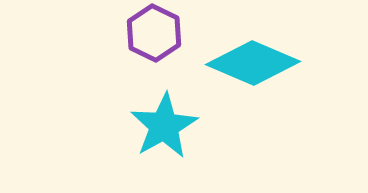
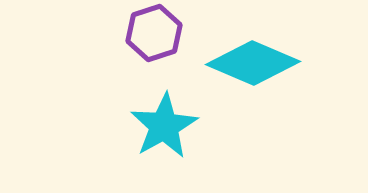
purple hexagon: rotated 16 degrees clockwise
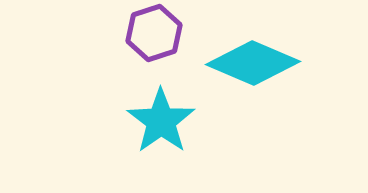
cyan star: moved 3 px left, 5 px up; rotated 6 degrees counterclockwise
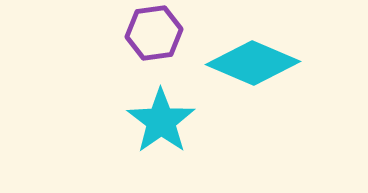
purple hexagon: rotated 10 degrees clockwise
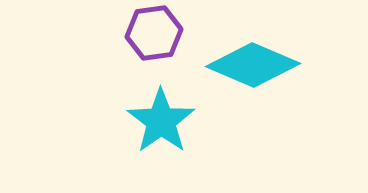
cyan diamond: moved 2 px down
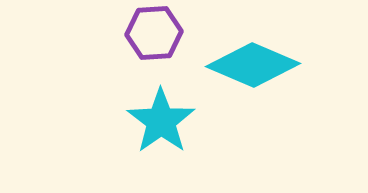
purple hexagon: rotated 4 degrees clockwise
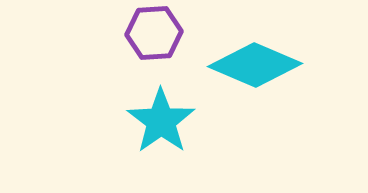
cyan diamond: moved 2 px right
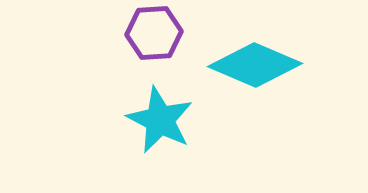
cyan star: moved 1 px left, 1 px up; rotated 10 degrees counterclockwise
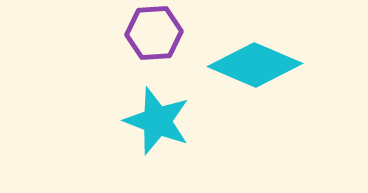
cyan star: moved 3 px left, 1 px down; rotated 6 degrees counterclockwise
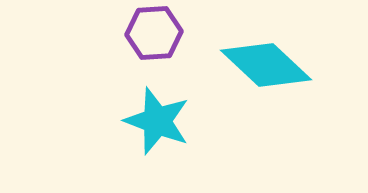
cyan diamond: moved 11 px right; rotated 20 degrees clockwise
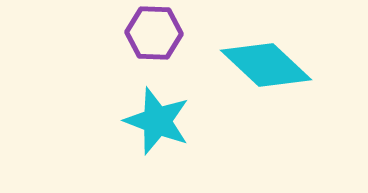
purple hexagon: rotated 6 degrees clockwise
